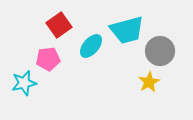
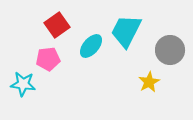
red square: moved 2 px left
cyan trapezoid: moved 1 px left, 1 px down; rotated 132 degrees clockwise
gray circle: moved 10 px right, 1 px up
cyan star: moved 1 px left, 1 px down; rotated 20 degrees clockwise
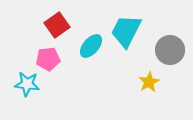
cyan star: moved 4 px right
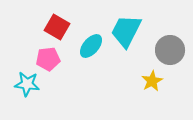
red square: moved 2 px down; rotated 25 degrees counterclockwise
yellow star: moved 3 px right, 1 px up
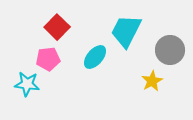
red square: rotated 15 degrees clockwise
cyan ellipse: moved 4 px right, 11 px down
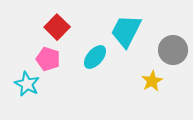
gray circle: moved 3 px right
pink pentagon: rotated 25 degrees clockwise
cyan star: rotated 20 degrees clockwise
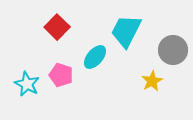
pink pentagon: moved 13 px right, 16 px down
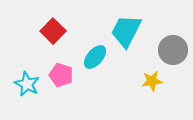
red square: moved 4 px left, 4 px down
yellow star: rotated 20 degrees clockwise
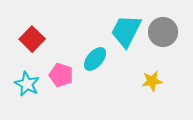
red square: moved 21 px left, 8 px down
gray circle: moved 10 px left, 18 px up
cyan ellipse: moved 2 px down
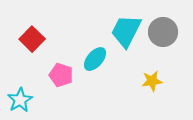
cyan star: moved 7 px left, 16 px down; rotated 15 degrees clockwise
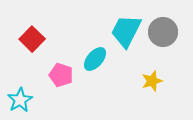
yellow star: rotated 10 degrees counterclockwise
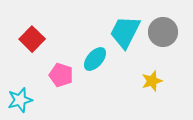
cyan trapezoid: moved 1 px left, 1 px down
cyan star: rotated 15 degrees clockwise
